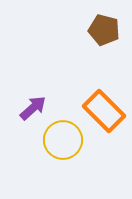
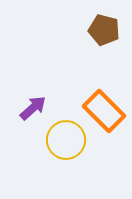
yellow circle: moved 3 px right
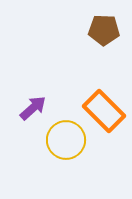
brown pentagon: rotated 12 degrees counterclockwise
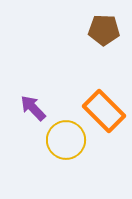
purple arrow: rotated 92 degrees counterclockwise
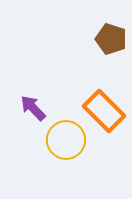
brown pentagon: moved 7 px right, 9 px down; rotated 16 degrees clockwise
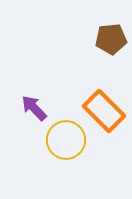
brown pentagon: rotated 24 degrees counterclockwise
purple arrow: moved 1 px right
